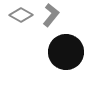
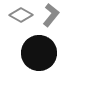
black circle: moved 27 px left, 1 px down
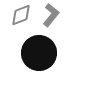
gray diamond: rotated 50 degrees counterclockwise
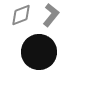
black circle: moved 1 px up
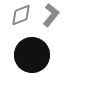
black circle: moved 7 px left, 3 px down
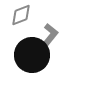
gray L-shape: moved 1 px left, 20 px down
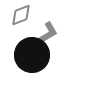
gray L-shape: moved 2 px left, 2 px up; rotated 20 degrees clockwise
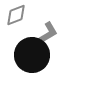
gray diamond: moved 5 px left
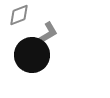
gray diamond: moved 3 px right
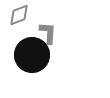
gray L-shape: rotated 55 degrees counterclockwise
